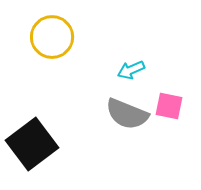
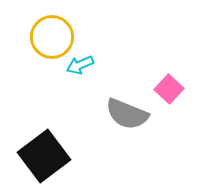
cyan arrow: moved 51 px left, 5 px up
pink square: moved 17 px up; rotated 32 degrees clockwise
black square: moved 12 px right, 12 px down
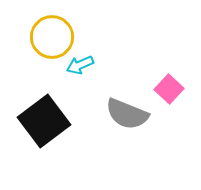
black square: moved 35 px up
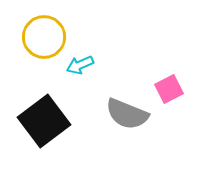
yellow circle: moved 8 px left
pink square: rotated 20 degrees clockwise
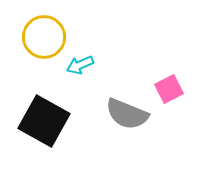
black square: rotated 24 degrees counterclockwise
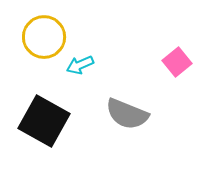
pink square: moved 8 px right, 27 px up; rotated 12 degrees counterclockwise
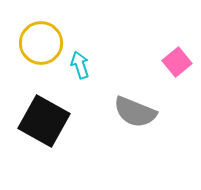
yellow circle: moved 3 px left, 6 px down
cyan arrow: rotated 96 degrees clockwise
gray semicircle: moved 8 px right, 2 px up
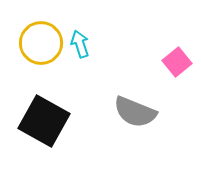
cyan arrow: moved 21 px up
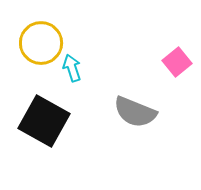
cyan arrow: moved 8 px left, 24 px down
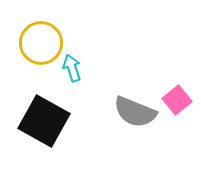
pink square: moved 38 px down
